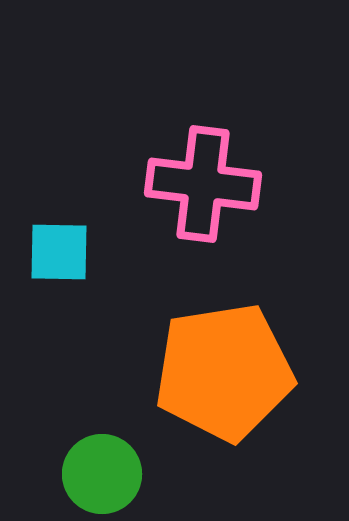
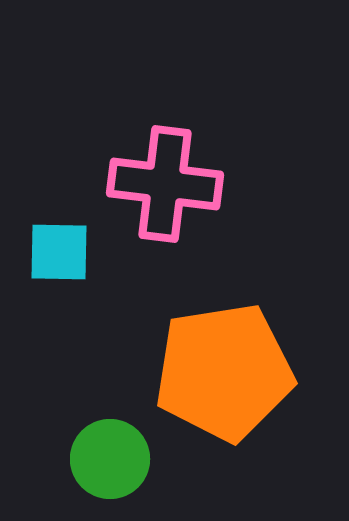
pink cross: moved 38 px left
green circle: moved 8 px right, 15 px up
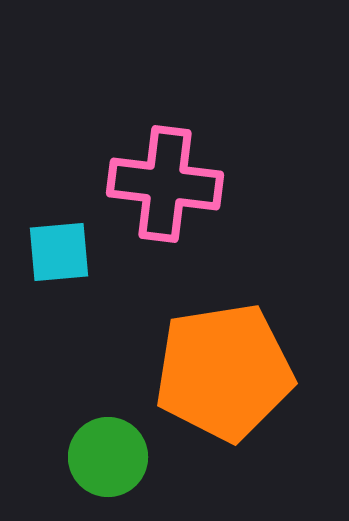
cyan square: rotated 6 degrees counterclockwise
green circle: moved 2 px left, 2 px up
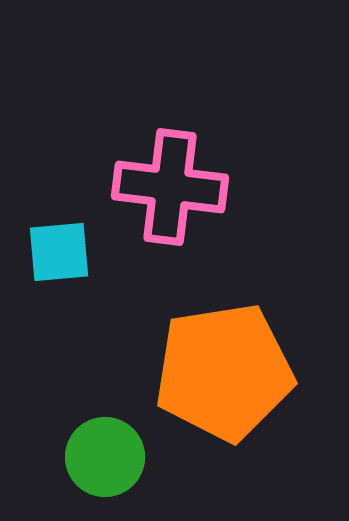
pink cross: moved 5 px right, 3 px down
green circle: moved 3 px left
